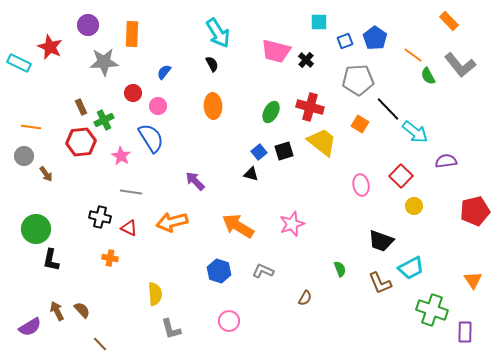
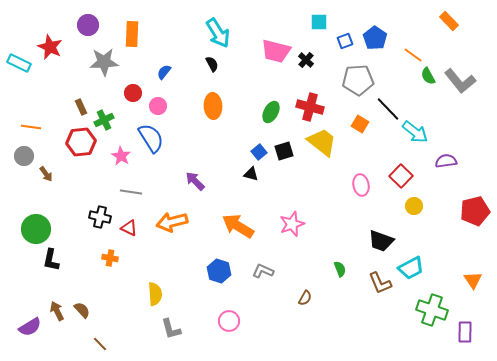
gray L-shape at (460, 65): moved 16 px down
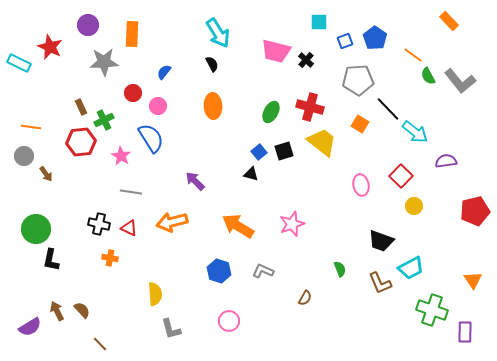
black cross at (100, 217): moved 1 px left, 7 px down
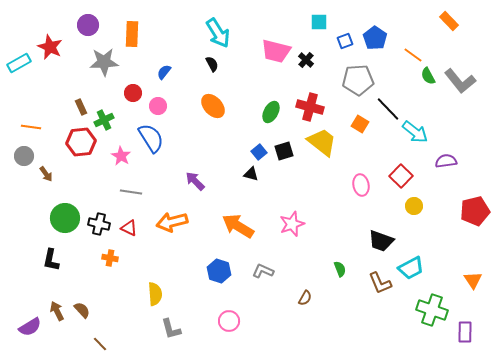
cyan rectangle at (19, 63): rotated 55 degrees counterclockwise
orange ellipse at (213, 106): rotated 40 degrees counterclockwise
green circle at (36, 229): moved 29 px right, 11 px up
